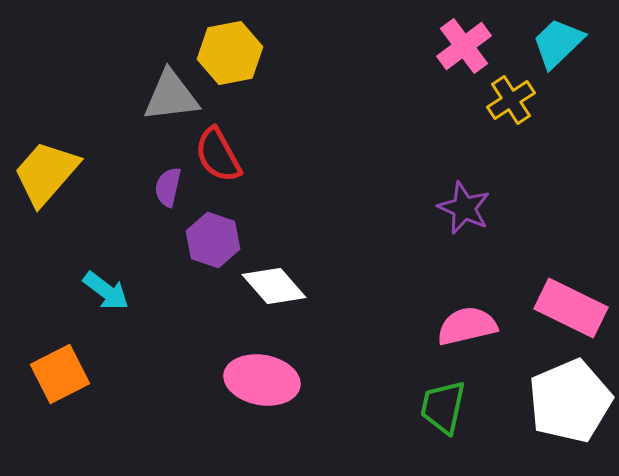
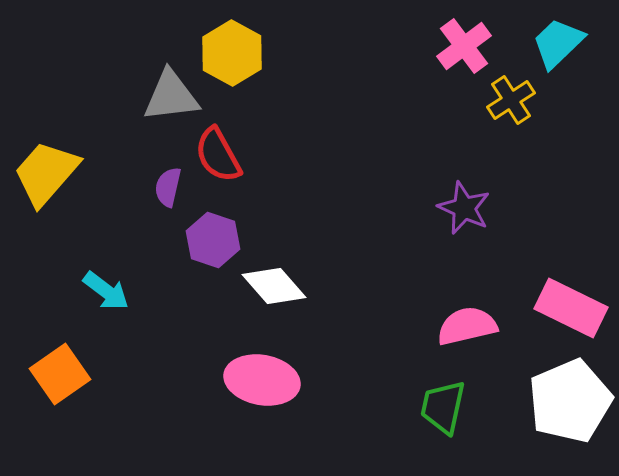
yellow hexagon: moved 2 px right; rotated 20 degrees counterclockwise
orange square: rotated 8 degrees counterclockwise
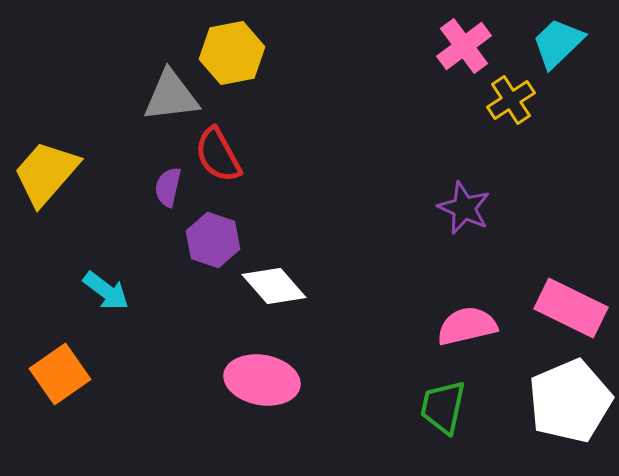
yellow hexagon: rotated 20 degrees clockwise
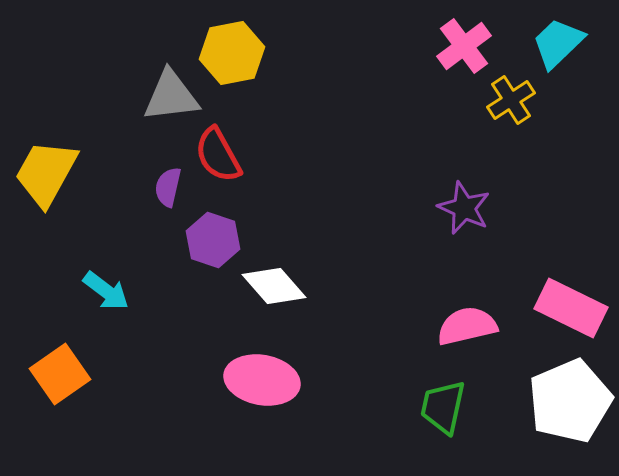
yellow trapezoid: rotated 12 degrees counterclockwise
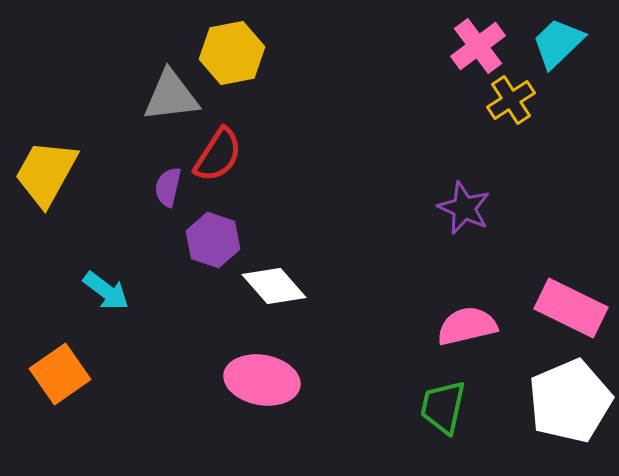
pink cross: moved 14 px right
red semicircle: rotated 118 degrees counterclockwise
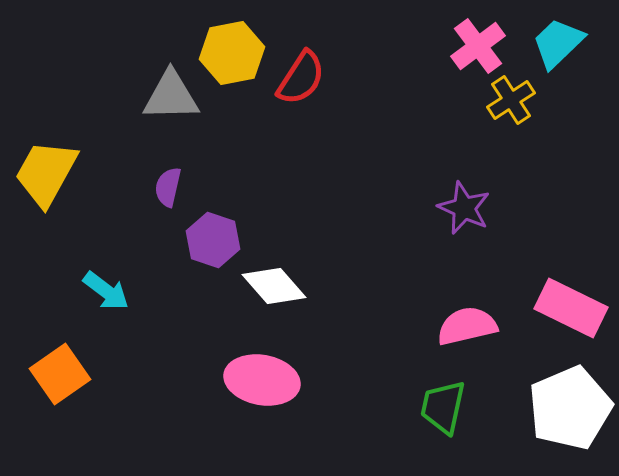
gray triangle: rotated 6 degrees clockwise
red semicircle: moved 83 px right, 77 px up
white pentagon: moved 7 px down
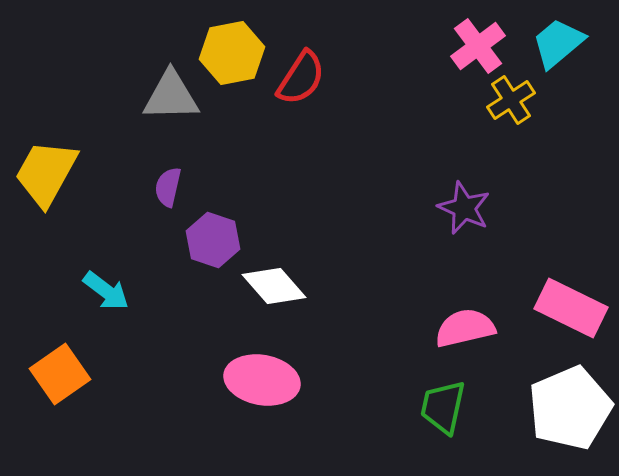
cyan trapezoid: rotated 4 degrees clockwise
pink semicircle: moved 2 px left, 2 px down
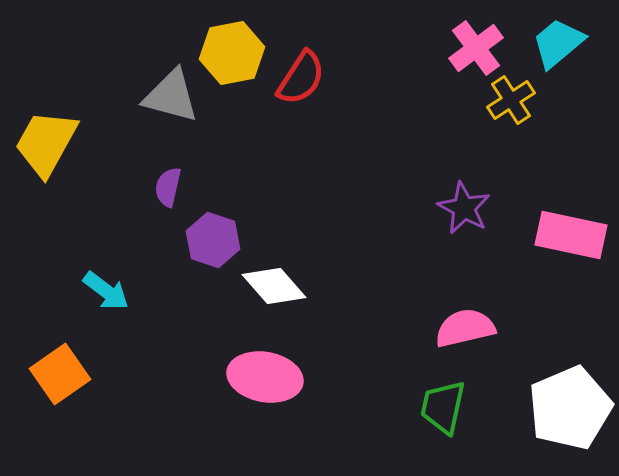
pink cross: moved 2 px left, 2 px down
gray triangle: rotated 16 degrees clockwise
yellow trapezoid: moved 30 px up
purple star: rotated 4 degrees clockwise
pink rectangle: moved 73 px up; rotated 14 degrees counterclockwise
pink ellipse: moved 3 px right, 3 px up
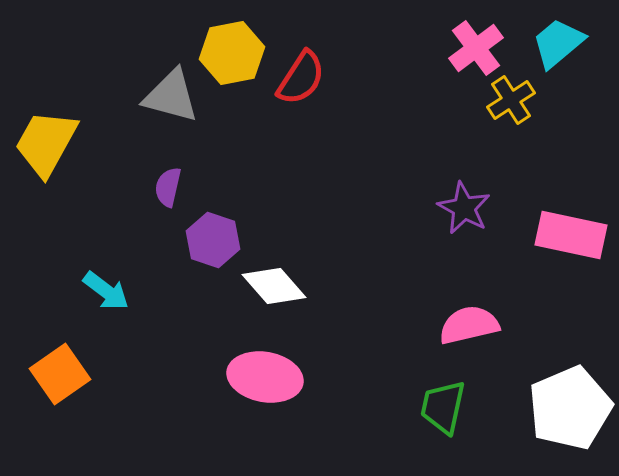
pink semicircle: moved 4 px right, 3 px up
